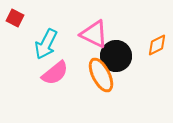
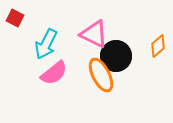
orange diamond: moved 1 px right, 1 px down; rotated 15 degrees counterclockwise
pink semicircle: moved 1 px left
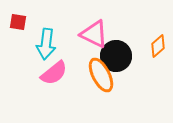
red square: moved 3 px right, 4 px down; rotated 18 degrees counterclockwise
cyan arrow: rotated 20 degrees counterclockwise
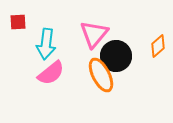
red square: rotated 12 degrees counterclockwise
pink triangle: rotated 44 degrees clockwise
pink semicircle: moved 3 px left
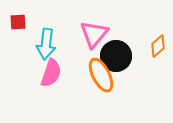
pink semicircle: rotated 32 degrees counterclockwise
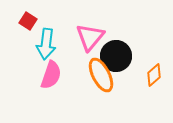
red square: moved 10 px right, 1 px up; rotated 36 degrees clockwise
pink triangle: moved 4 px left, 3 px down
orange diamond: moved 4 px left, 29 px down
pink semicircle: moved 2 px down
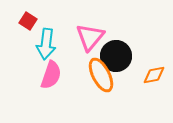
orange diamond: rotated 30 degrees clockwise
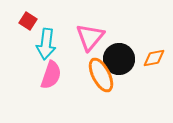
black circle: moved 3 px right, 3 px down
orange diamond: moved 17 px up
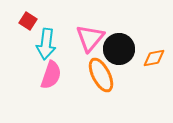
pink triangle: moved 1 px down
black circle: moved 10 px up
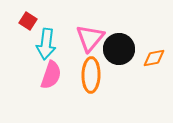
orange ellipse: moved 10 px left; rotated 28 degrees clockwise
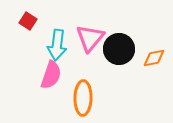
cyan arrow: moved 11 px right, 1 px down
orange ellipse: moved 8 px left, 23 px down
